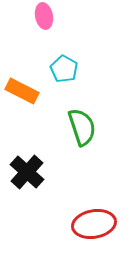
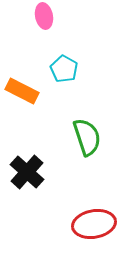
green semicircle: moved 5 px right, 10 px down
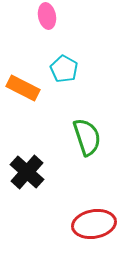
pink ellipse: moved 3 px right
orange rectangle: moved 1 px right, 3 px up
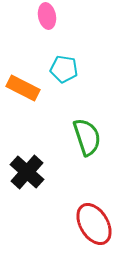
cyan pentagon: rotated 20 degrees counterclockwise
red ellipse: rotated 69 degrees clockwise
